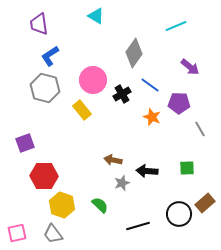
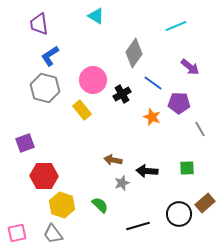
blue line: moved 3 px right, 2 px up
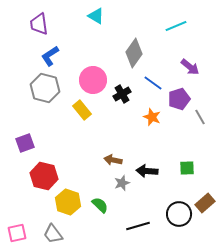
purple pentagon: moved 4 px up; rotated 20 degrees counterclockwise
gray line: moved 12 px up
red hexagon: rotated 12 degrees clockwise
yellow hexagon: moved 6 px right, 3 px up
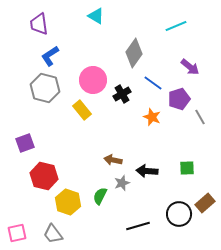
green semicircle: moved 9 px up; rotated 108 degrees counterclockwise
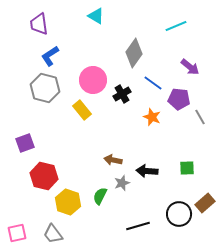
purple pentagon: rotated 25 degrees clockwise
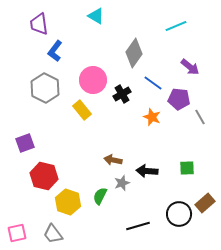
blue L-shape: moved 5 px right, 5 px up; rotated 20 degrees counterclockwise
gray hexagon: rotated 12 degrees clockwise
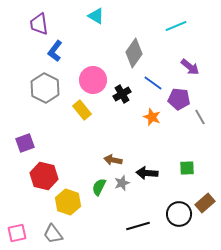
black arrow: moved 2 px down
green semicircle: moved 1 px left, 9 px up
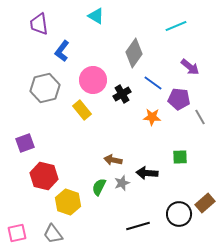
blue L-shape: moved 7 px right
gray hexagon: rotated 20 degrees clockwise
orange star: rotated 18 degrees counterclockwise
green square: moved 7 px left, 11 px up
